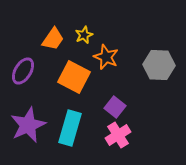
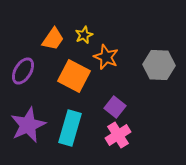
orange square: moved 1 px up
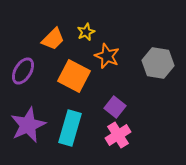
yellow star: moved 2 px right, 3 px up
orange trapezoid: rotated 10 degrees clockwise
orange star: moved 1 px right, 1 px up
gray hexagon: moved 1 px left, 2 px up; rotated 8 degrees clockwise
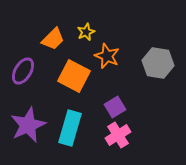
purple square: rotated 20 degrees clockwise
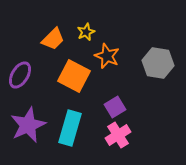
purple ellipse: moved 3 px left, 4 px down
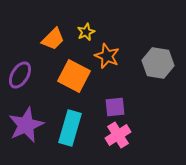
purple square: rotated 25 degrees clockwise
purple star: moved 2 px left
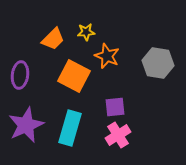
yellow star: rotated 18 degrees clockwise
purple ellipse: rotated 24 degrees counterclockwise
